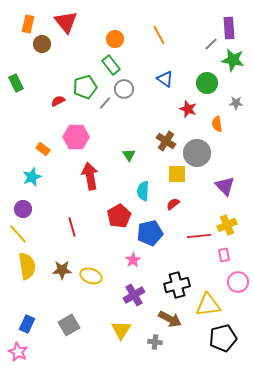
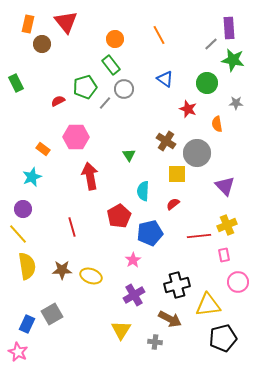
gray square at (69, 325): moved 17 px left, 11 px up
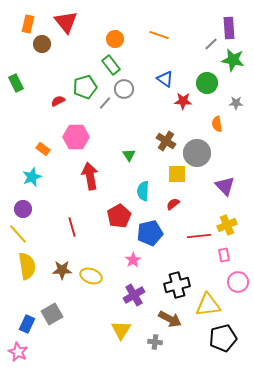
orange line at (159, 35): rotated 42 degrees counterclockwise
red star at (188, 109): moved 5 px left, 8 px up; rotated 18 degrees counterclockwise
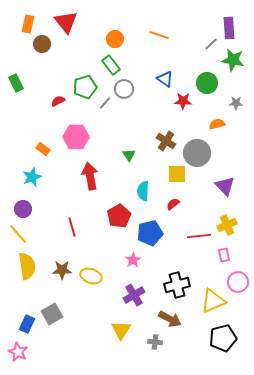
orange semicircle at (217, 124): rotated 84 degrees clockwise
yellow triangle at (208, 305): moved 5 px right, 4 px up; rotated 16 degrees counterclockwise
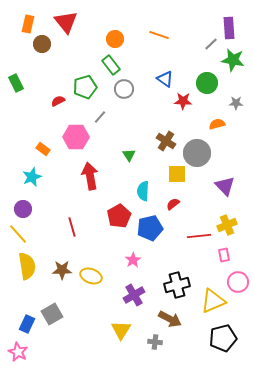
gray line at (105, 103): moved 5 px left, 14 px down
blue pentagon at (150, 233): moved 5 px up
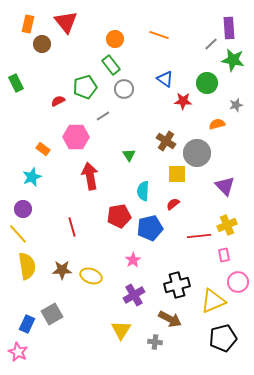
gray star at (236, 103): moved 2 px down; rotated 16 degrees counterclockwise
gray line at (100, 117): moved 3 px right, 1 px up; rotated 16 degrees clockwise
red pentagon at (119, 216): rotated 20 degrees clockwise
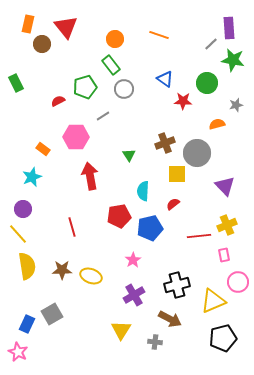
red triangle at (66, 22): moved 5 px down
brown cross at (166, 141): moved 1 px left, 2 px down; rotated 36 degrees clockwise
